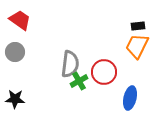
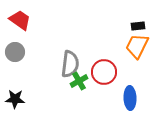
blue ellipse: rotated 15 degrees counterclockwise
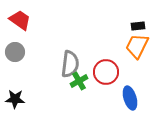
red circle: moved 2 px right
blue ellipse: rotated 15 degrees counterclockwise
